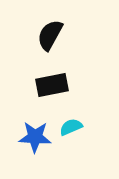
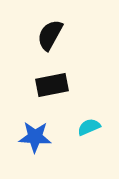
cyan semicircle: moved 18 px right
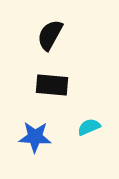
black rectangle: rotated 16 degrees clockwise
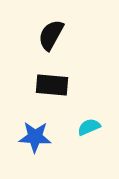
black semicircle: moved 1 px right
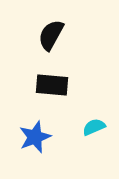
cyan semicircle: moved 5 px right
blue star: rotated 24 degrees counterclockwise
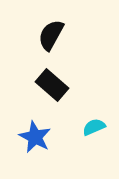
black rectangle: rotated 36 degrees clockwise
blue star: rotated 24 degrees counterclockwise
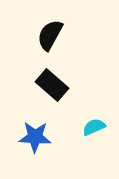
black semicircle: moved 1 px left
blue star: rotated 24 degrees counterclockwise
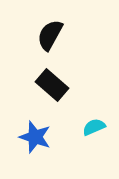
blue star: rotated 16 degrees clockwise
